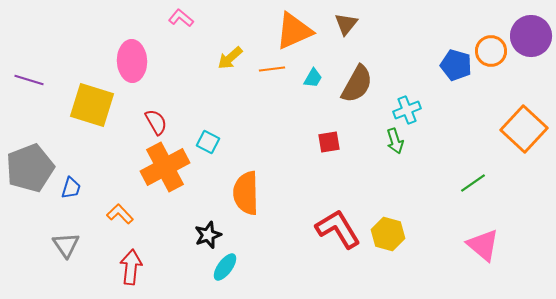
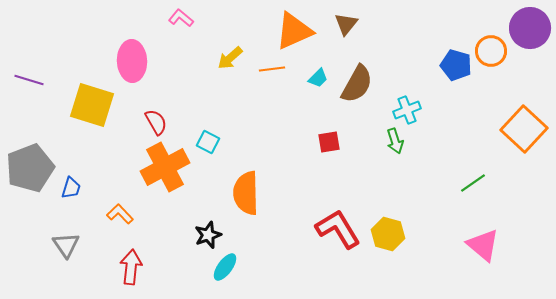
purple circle: moved 1 px left, 8 px up
cyan trapezoid: moved 5 px right; rotated 15 degrees clockwise
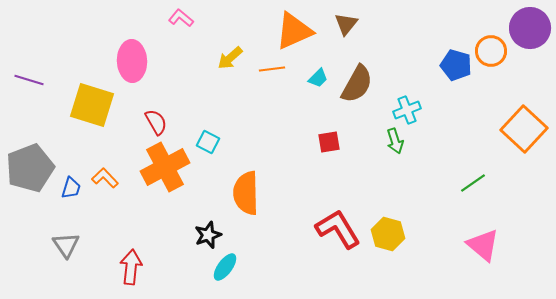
orange L-shape: moved 15 px left, 36 px up
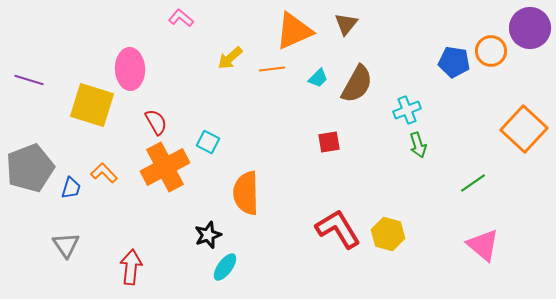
pink ellipse: moved 2 px left, 8 px down
blue pentagon: moved 2 px left, 3 px up; rotated 8 degrees counterclockwise
green arrow: moved 23 px right, 4 px down
orange L-shape: moved 1 px left, 5 px up
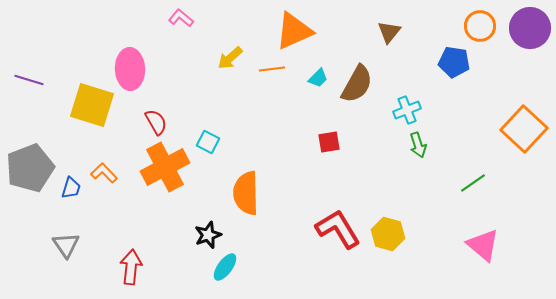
brown triangle: moved 43 px right, 8 px down
orange circle: moved 11 px left, 25 px up
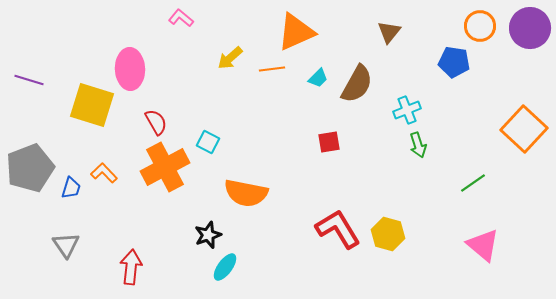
orange triangle: moved 2 px right, 1 px down
orange semicircle: rotated 78 degrees counterclockwise
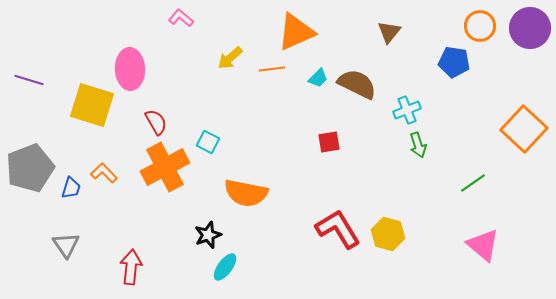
brown semicircle: rotated 93 degrees counterclockwise
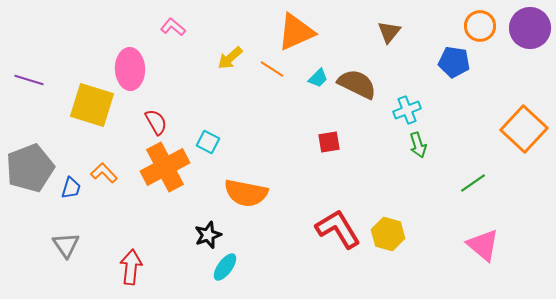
pink L-shape: moved 8 px left, 9 px down
orange line: rotated 40 degrees clockwise
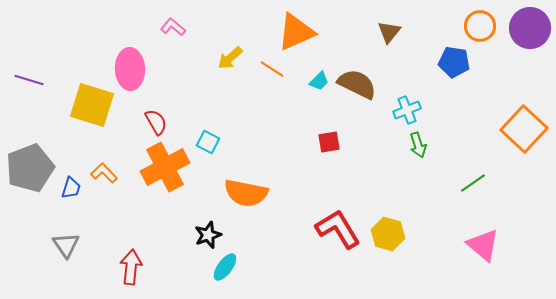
cyan trapezoid: moved 1 px right, 3 px down
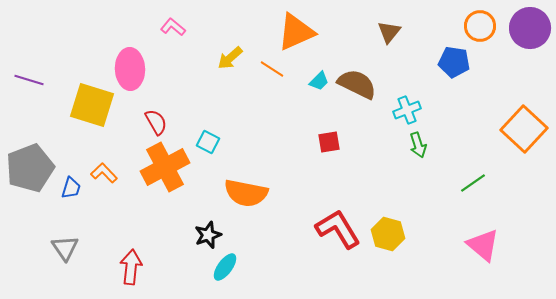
gray triangle: moved 1 px left, 3 px down
